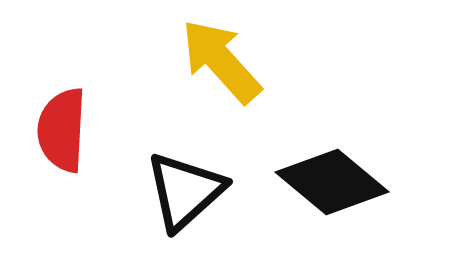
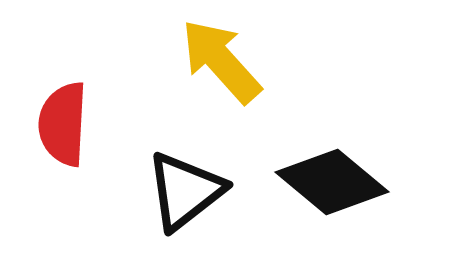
red semicircle: moved 1 px right, 6 px up
black triangle: rotated 4 degrees clockwise
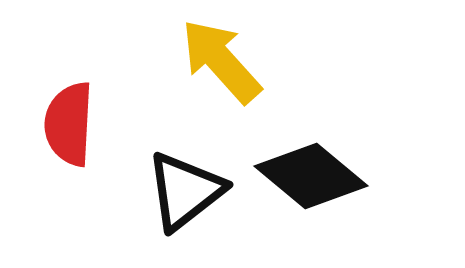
red semicircle: moved 6 px right
black diamond: moved 21 px left, 6 px up
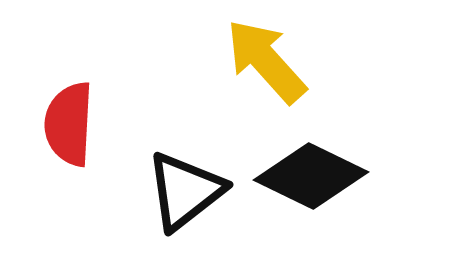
yellow arrow: moved 45 px right
black diamond: rotated 14 degrees counterclockwise
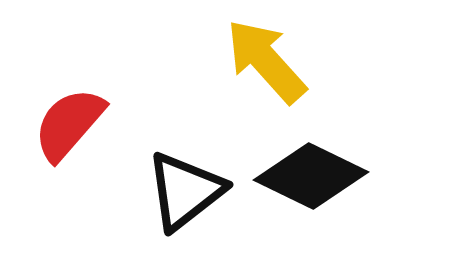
red semicircle: rotated 38 degrees clockwise
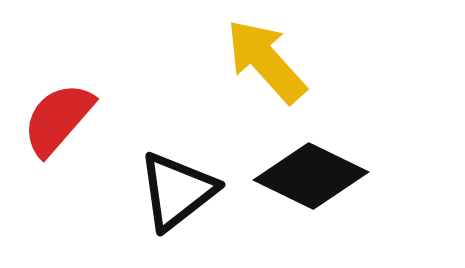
red semicircle: moved 11 px left, 5 px up
black triangle: moved 8 px left
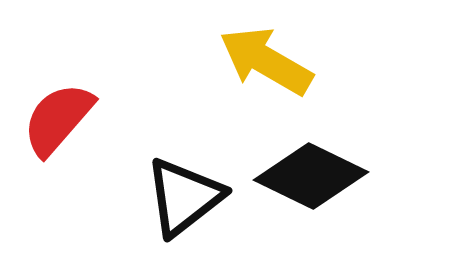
yellow arrow: rotated 18 degrees counterclockwise
black triangle: moved 7 px right, 6 px down
